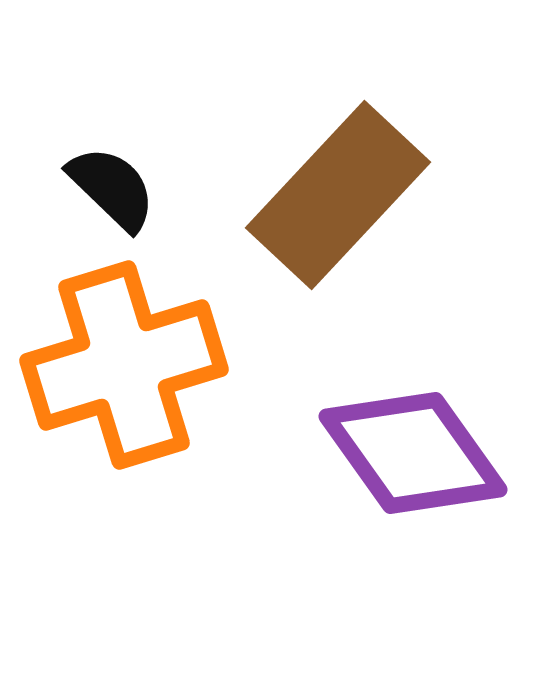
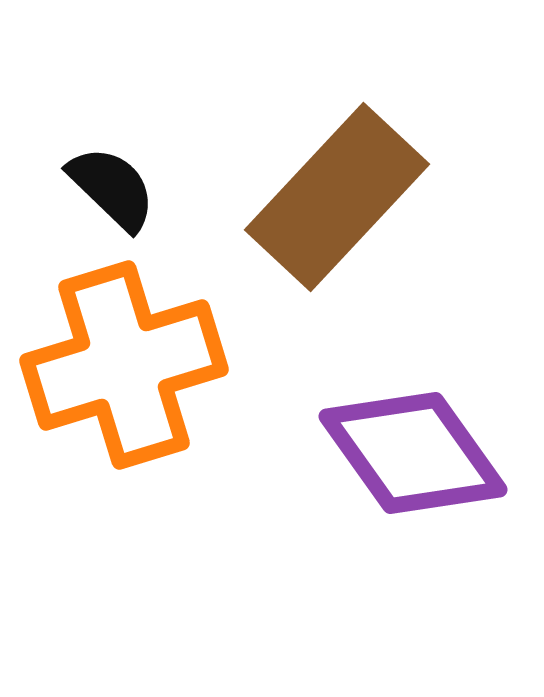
brown rectangle: moved 1 px left, 2 px down
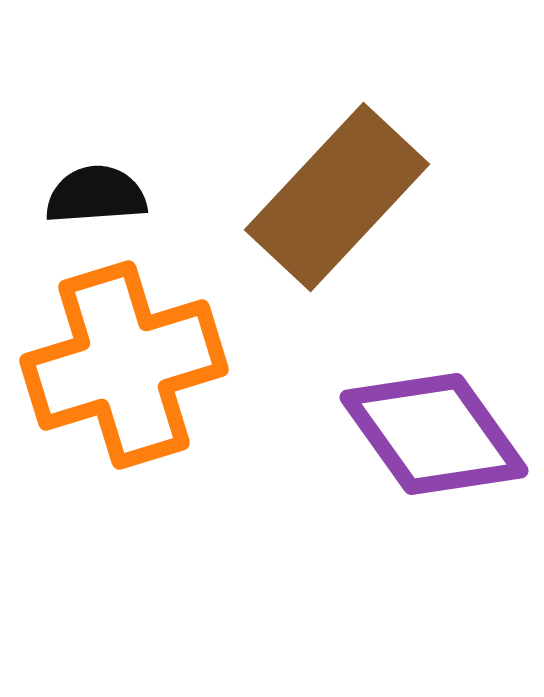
black semicircle: moved 16 px left, 7 px down; rotated 48 degrees counterclockwise
purple diamond: moved 21 px right, 19 px up
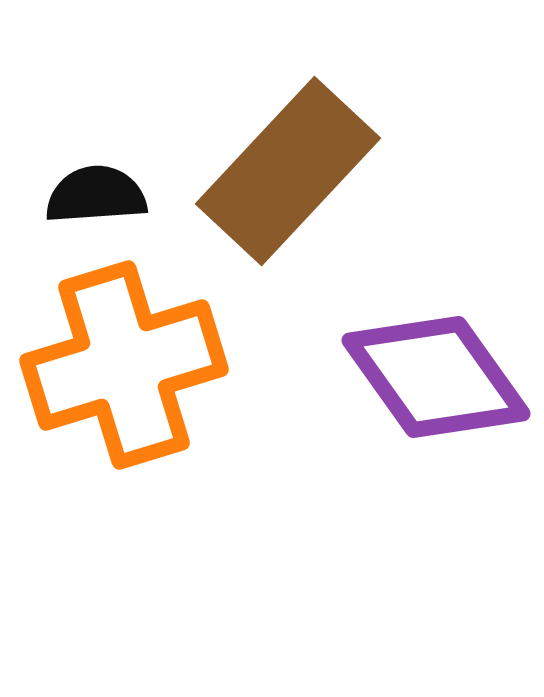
brown rectangle: moved 49 px left, 26 px up
purple diamond: moved 2 px right, 57 px up
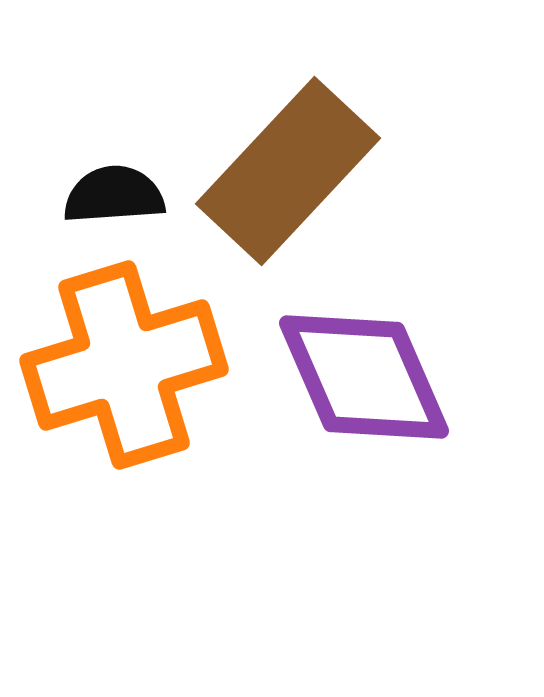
black semicircle: moved 18 px right
purple diamond: moved 72 px left; rotated 12 degrees clockwise
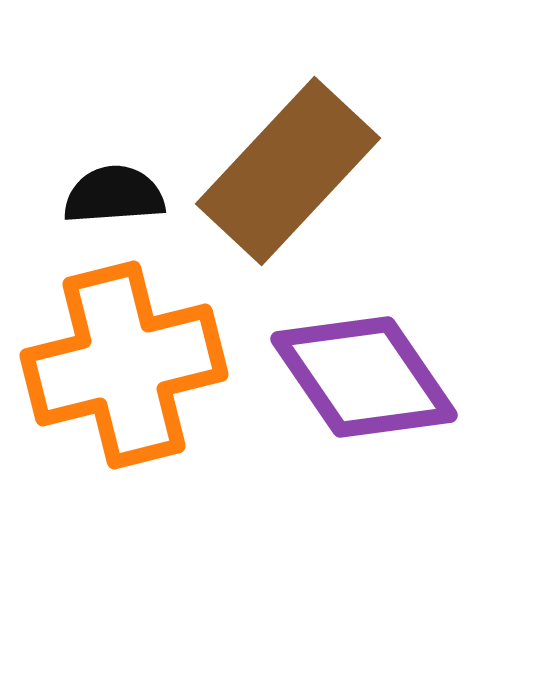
orange cross: rotated 3 degrees clockwise
purple diamond: rotated 11 degrees counterclockwise
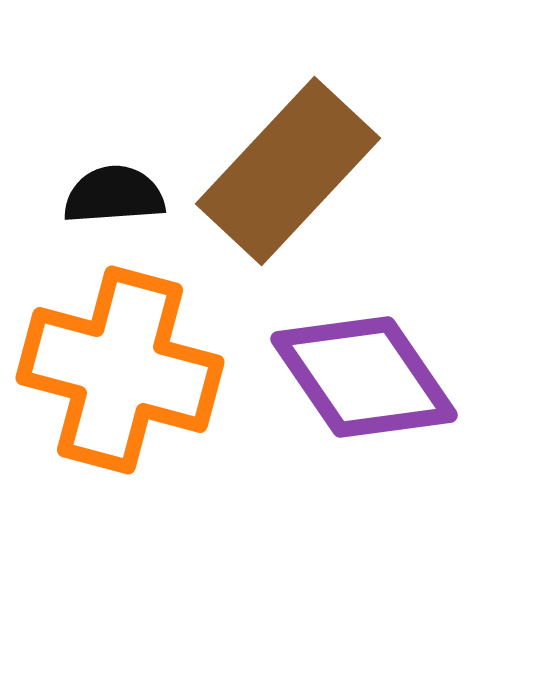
orange cross: moved 4 px left, 5 px down; rotated 29 degrees clockwise
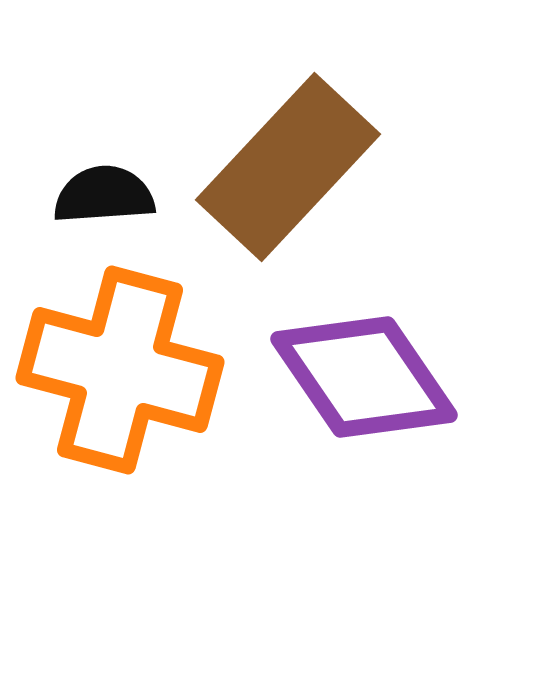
brown rectangle: moved 4 px up
black semicircle: moved 10 px left
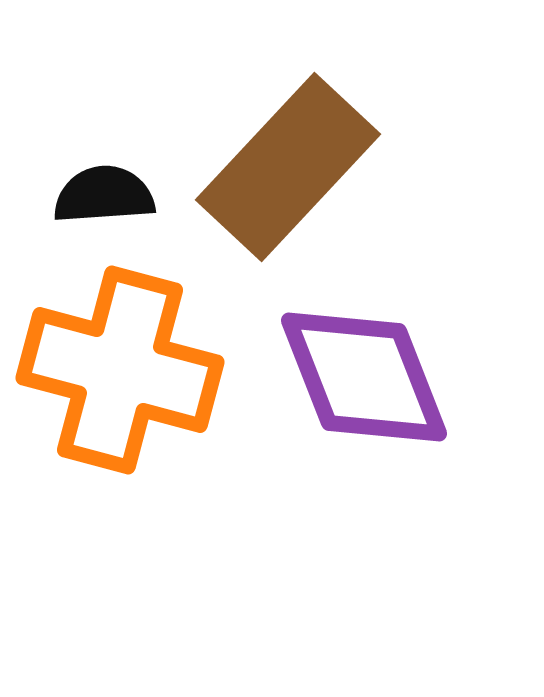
purple diamond: rotated 13 degrees clockwise
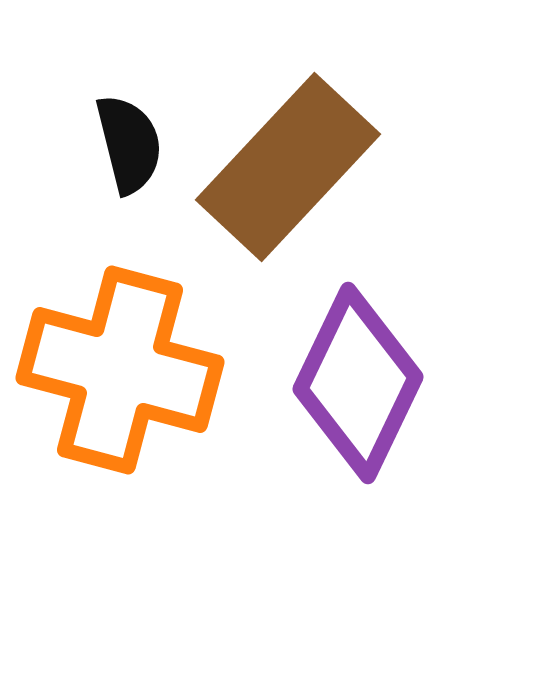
black semicircle: moved 25 px right, 51 px up; rotated 80 degrees clockwise
purple diamond: moved 6 px left, 6 px down; rotated 47 degrees clockwise
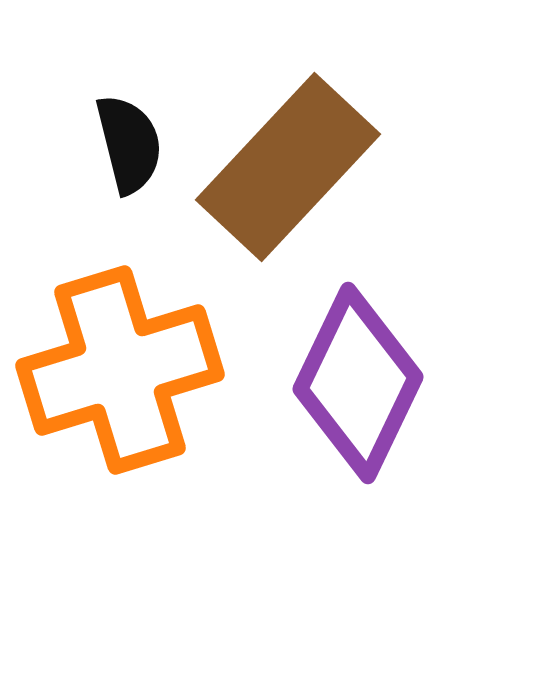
orange cross: rotated 32 degrees counterclockwise
